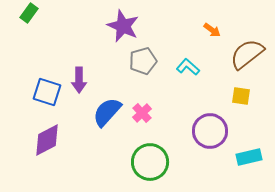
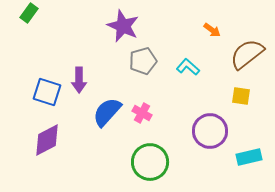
pink cross: rotated 18 degrees counterclockwise
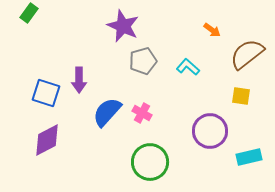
blue square: moved 1 px left, 1 px down
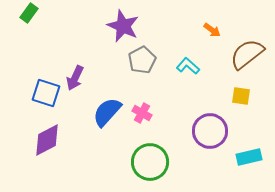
gray pentagon: moved 1 px left, 1 px up; rotated 12 degrees counterclockwise
cyan L-shape: moved 1 px up
purple arrow: moved 4 px left, 2 px up; rotated 25 degrees clockwise
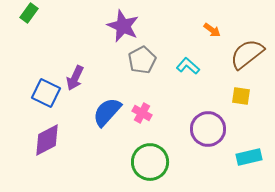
blue square: rotated 8 degrees clockwise
purple circle: moved 2 px left, 2 px up
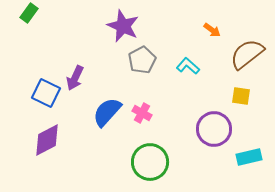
purple circle: moved 6 px right
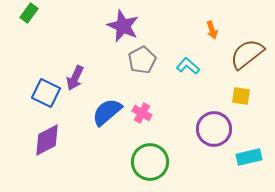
orange arrow: rotated 36 degrees clockwise
blue semicircle: rotated 8 degrees clockwise
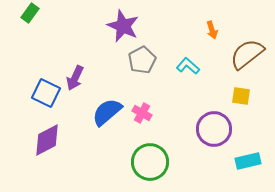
green rectangle: moved 1 px right
cyan rectangle: moved 1 px left, 4 px down
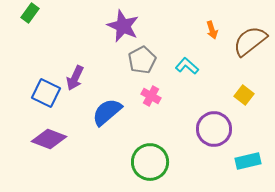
brown semicircle: moved 3 px right, 13 px up
cyan L-shape: moved 1 px left
yellow square: moved 3 px right, 1 px up; rotated 30 degrees clockwise
pink cross: moved 9 px right, 17 px up
purple diamond: moved 2 px right, 1 px up; rotated 48 degrees clockwise
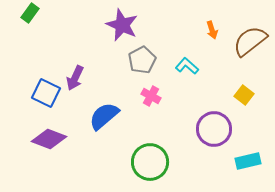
purple star: moved 1 px left, 1 px up
blue semicircle: moved 3 px left, 4 px down
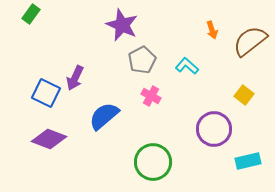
green rectangle: moved 1 px right, 1 px down
green circle: moved 3 px right
